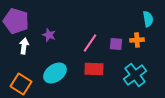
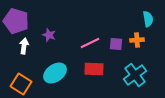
pink line: rotated 30 degrees clockwise
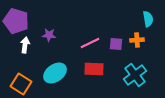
purple star: rotated 16 degrees counterclockwise
white arrow: moved 1 px right, 1 px up
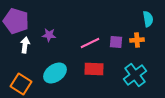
purple square: moved 2 px up
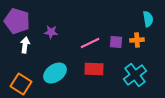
purple pentagon: moved 1 px right
purple star: moved 2 px right, 3 px up
